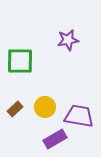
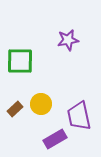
yellow circle: moved 4 px left, 3 px up
purple trapezoid: rotated 112 degrees counterclockwise
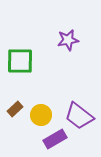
yellow circle: moved 11 px down
purple trapezoid: rotated 40 degrees counterclockwise
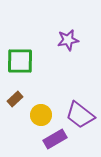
brown rectangle: moved 10 px up
purple trapezoid: moved 1 px right, 1 px up
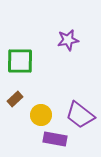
purple rectangle: rotated 40 degrees clockwise
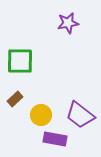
purple star: moved 17 px up
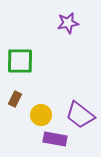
brown rectangle: rotated 21 degrees counterclockwise
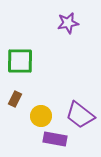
yellow circle: moved 1 px down
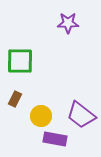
purple star: rotated 10 degrees clockwise
purple trapezoid: moved 1 px right
